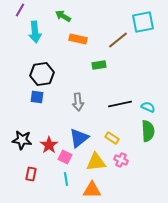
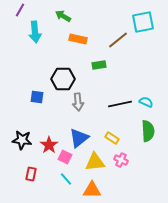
black hexagon: moved 21 px right, 5 px down; rotated 10 degrees clockwise
cyan semicircle: moved 2 px left, 5 px up
yellow triangle: moved 1 px left
cyan line: rotated 32 degrees counterclockwise
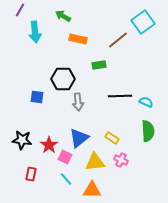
cyan square: rotated 25 degrees counterclockwise
black line: moved 8 px up; rotated 10 degrees clockwise
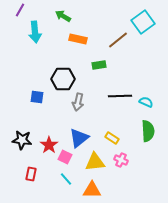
gray arrow: rotated 18 degrees clockwise
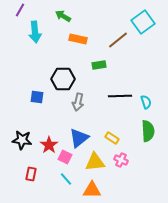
cyan semicircle: rotated 48 degrees clockwise
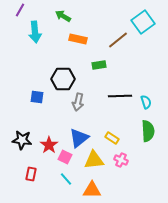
yellow triangle: moved 1 px left, 2 px up
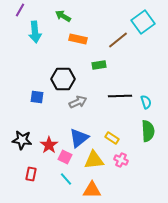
gray arrow: rotated 126 degrees counterclockwise
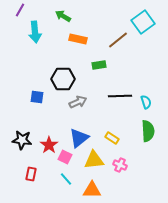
pink cross: moved 1 px left, 5 px down
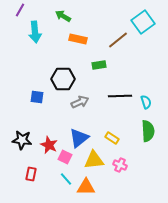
gray arrow: moved 2 px right
red star: rotated 12 degrees counterclockwise
orange triangle: moved 6 px left, 3 px up
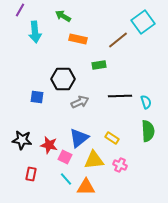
red star: rotated 12 degrees counterclockwise
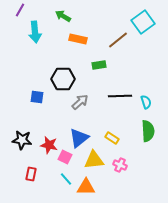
gray arrow: rotated 18 degrees counterclockwise
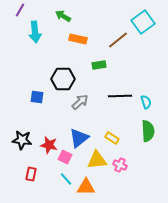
yellow triangle: moved 3 px right
